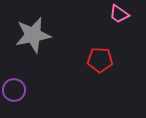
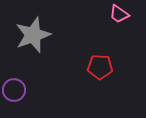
gray star: rotated 9 degrees counterclockwise
red pentagon: moved 7 px down
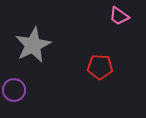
pink trapezoid: moved 2 px down
gray star: moved 10 px down; rotated 6 degrees counterclockwise
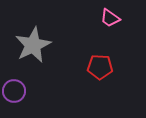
pink trapezoid: moved 9 px left, 2 px down
purple circle: moved 1 px down
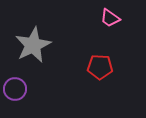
purple circle: moved 1 px right, 2 px up
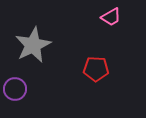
pink trapezoid: moved 1 px right, 1 px up; rotated 65 degrees counterclockwise
red pentagon: moved 4 px left, 2 px down
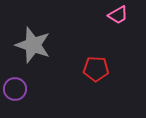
pink trapezoid: moved 7 px right, 2 px up
gray star: rotated 27 degrees counterclockwise
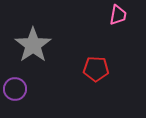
pink trapezoid: rotated 50 degrees counterclockwise
gray star: rotated 18 degrees clockwise
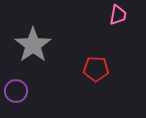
purple circle: moved 1 px right, 2 px down
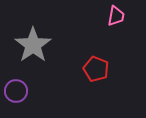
pink trapezoid: moved 2 px left, 1 px down
red pentagon: rotated 20 degrees clockwise
